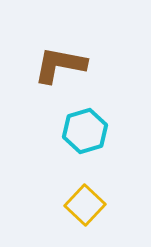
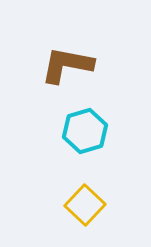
brown L-shape: moved 7 px right
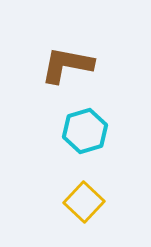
yellow square: moved 1 px left, 3 px up
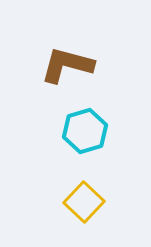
brown L-shape: rotated 4 degrees clockwise
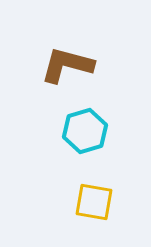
yellow square: moved 10 px right; rotated 33 degrees counterclockwise
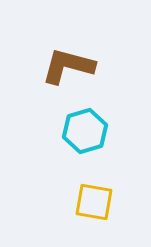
brown L-shape: moved 1 px right, 1 px down
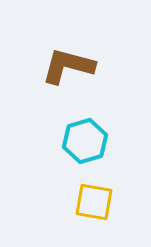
cyan hexagon: moved 10 px down
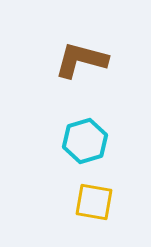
brown L-shape: moved 13 px right, 6 px up
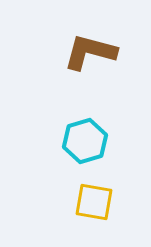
brown L-shape: moved 9 px right, 8 px up
